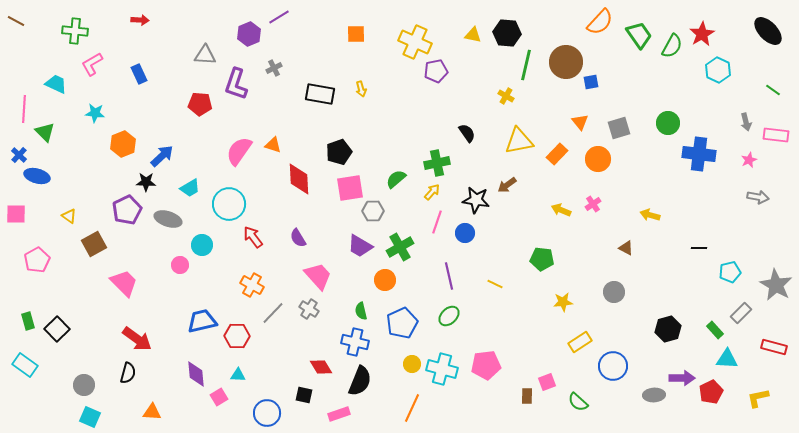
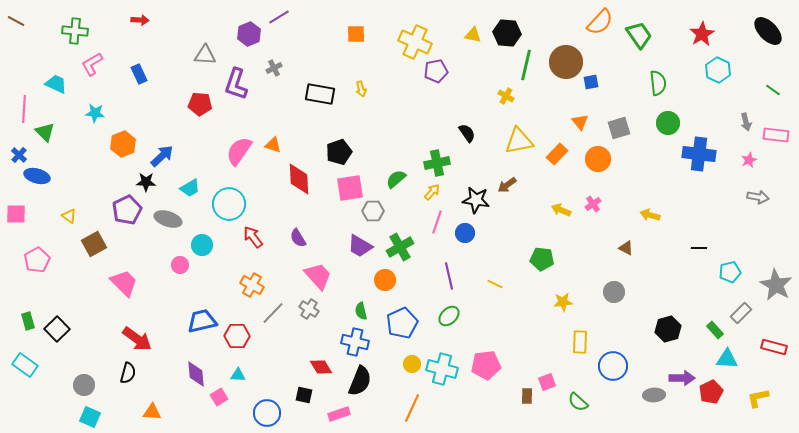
green semicircle at (672, 46): moved 14 px left, 37 px down; rotated 35 degrees counterclockwise
yellow rectangle at (580, 342): rotated 55 degrees counterclockwise
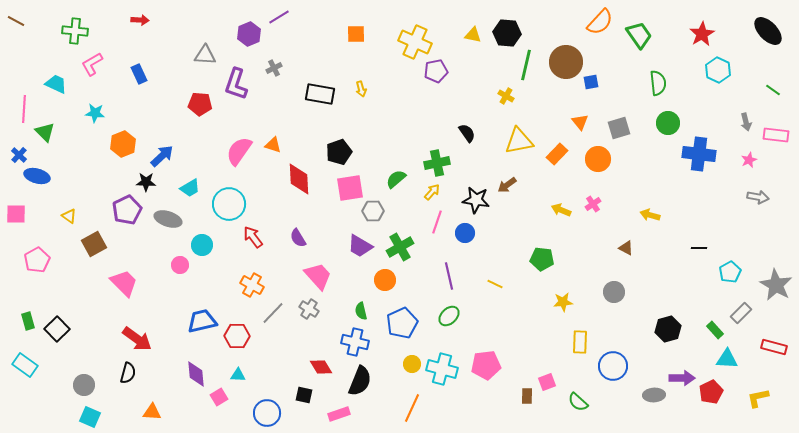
cyan pentagon at (730, 272): rotated 15 degrees counterclockwise
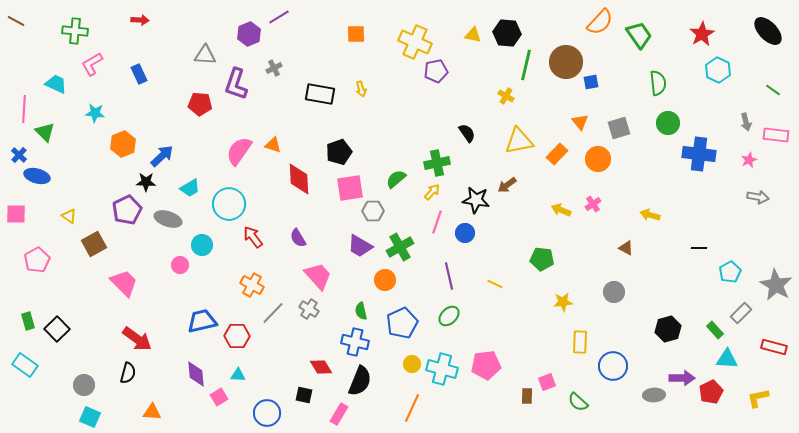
pink rectangle at (339, 414): rotated 40 degrees counterclockwise
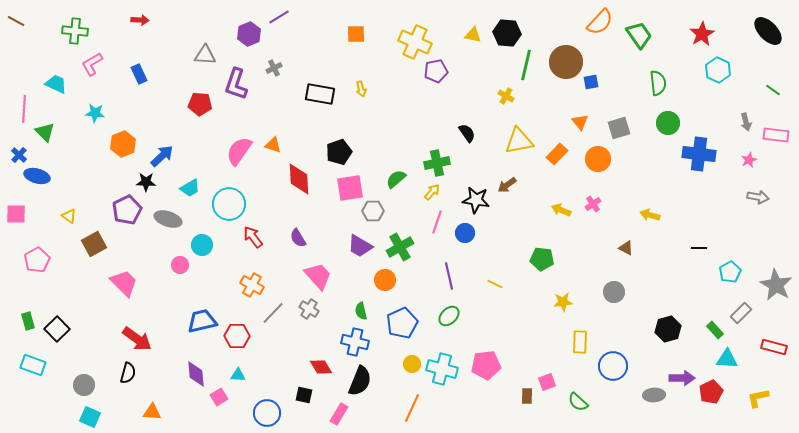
cyan rectangle at (25, 365): moved 8 px right; rotated 15 degrees counterclockwise
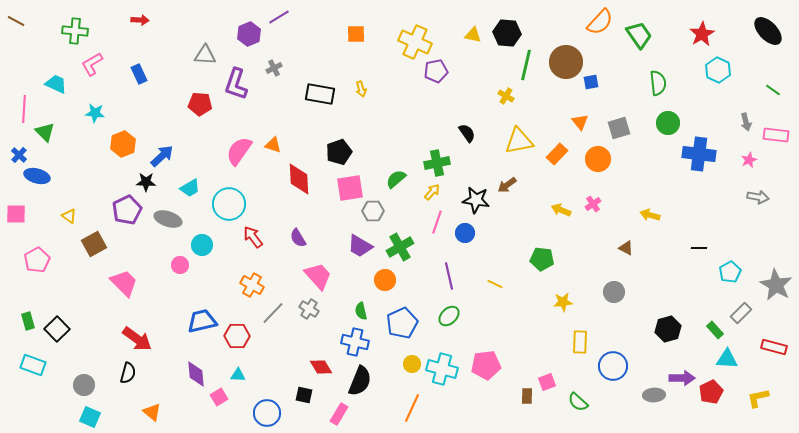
orange triangle at (152, 412): rotated 36 degrees clockwise
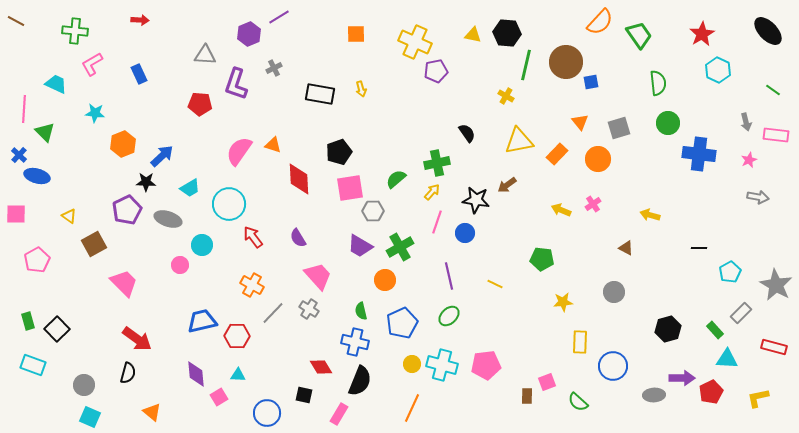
cyan cross at (442, 369): moved 4 px up
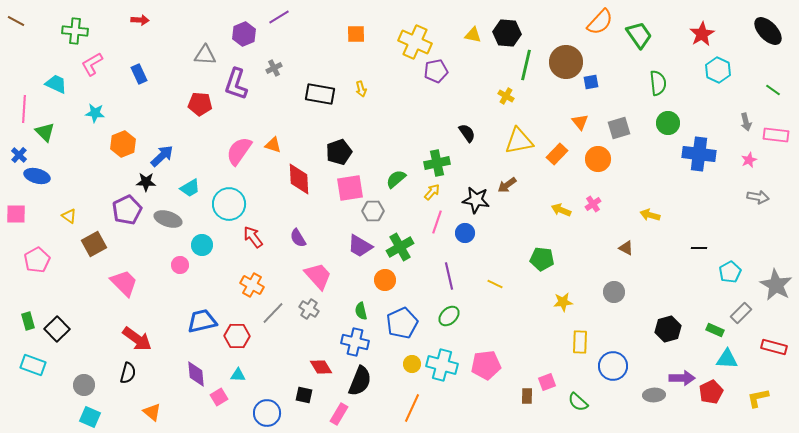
purple hexagon at (249, 34): moved 5 px left
green rectangle at (715, 330): rotated 24 degrees counterclockwise
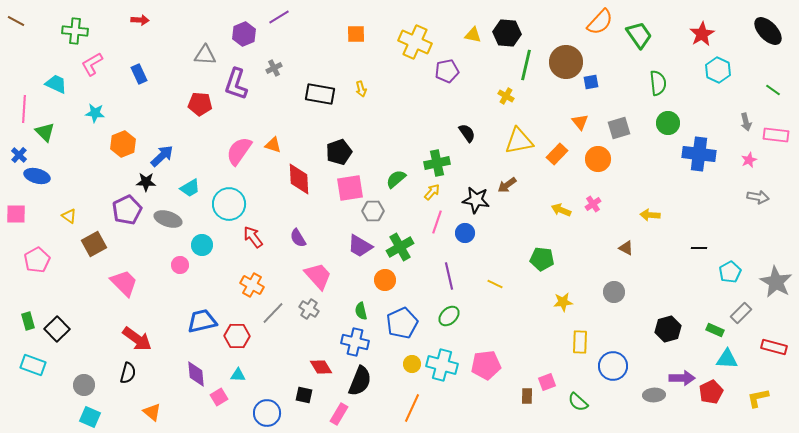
purple pentagon at (436, 71): moved 11 px right
yellow arrow at (650, 215): rotated 12 degrees counterclockwise
gray star at (776, 285): moved 3 px up
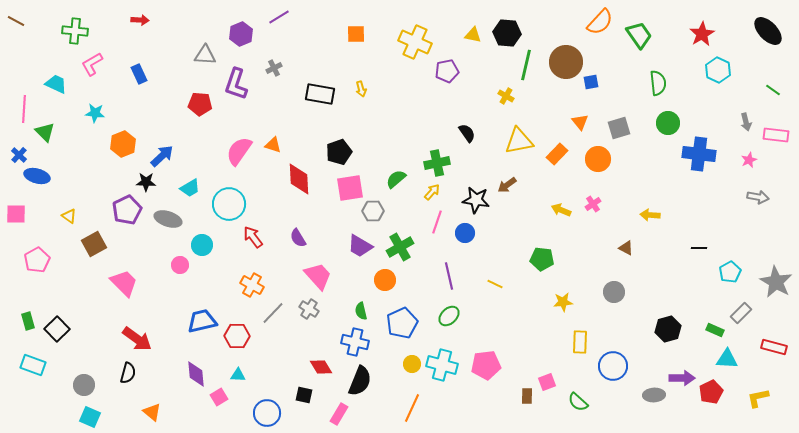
purple hexagon at (244, 34): moved 3 px left
